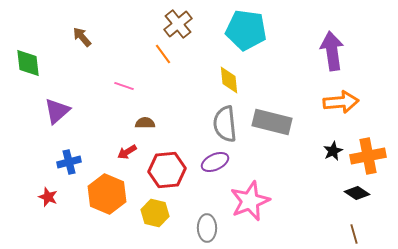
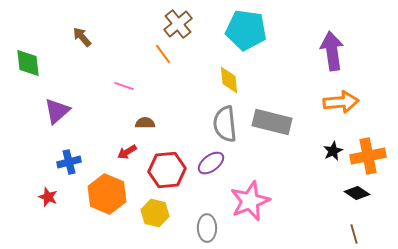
purple ellipse: moved 4 px left, 1 px down; rotated 12 degrees counterclockwise
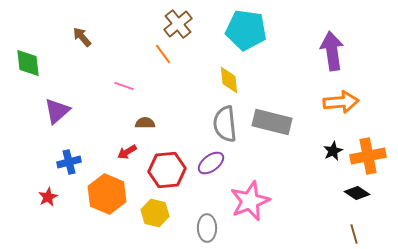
red star: rotated 24 degrees clockwise
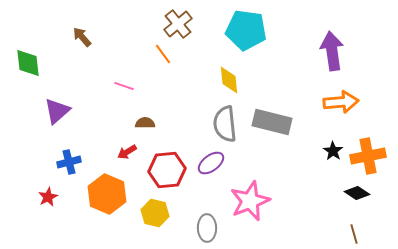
black star: rotated 12 degrees counterclockwise
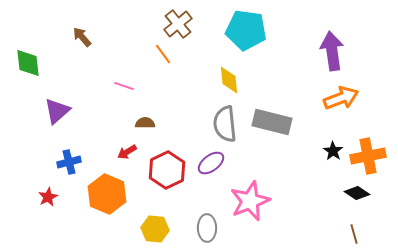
orange arrow: moved 4 px up; rotated 16 degrees counterclockwise
red hexagon: rotated 21 degrees counterclockwise
yellow hexagon: moved 16 px down; rotated 8 degrees counterclockwise
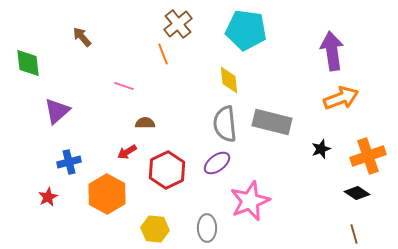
orange line: rotated 15 degrees clockwise
black star: moved 12 px left, 2 px up; rotated 18 degrees clockwise
orange cross: rotated 8 degrees counterclockwise
purple ellipse: moved 6 px right
orange hexagon: rotated 6 degrees clockwise
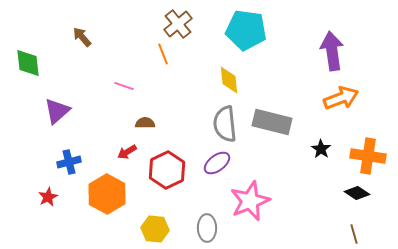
black star: rotated 18 degrees counterclockwise
orange cross: rotated 28 degrees clockwise
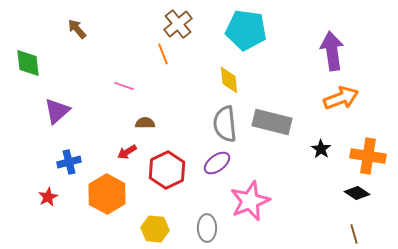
brown arrow: moved 5 px left, 8 px up
